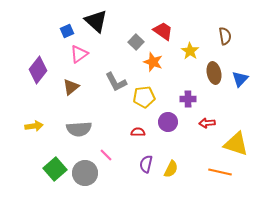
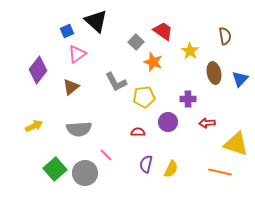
pink triangle: moved 2 px left
yellow arrow: rotated 18 degrees counterclockwise
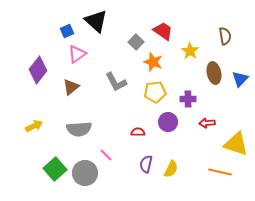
yellow pentagon: moved 11 px right, 5 px up
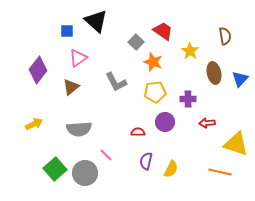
blue square: rotated 24 degrees clockwise
pink triangle: moved 1 px right, 4 px down
purple circle: moved 3 px left
yellow arrow: moved 2 px up
purple semicircle: moved 3 px up
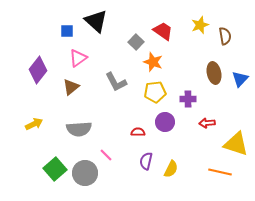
yellow star: moved 10 px right, 26 px up; rotated 18 degrees clockwise
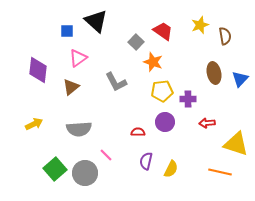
purple diamond: rotated 32 degrees counterclockwise
yellow pentagon: moved 7 px right, 1 px up
